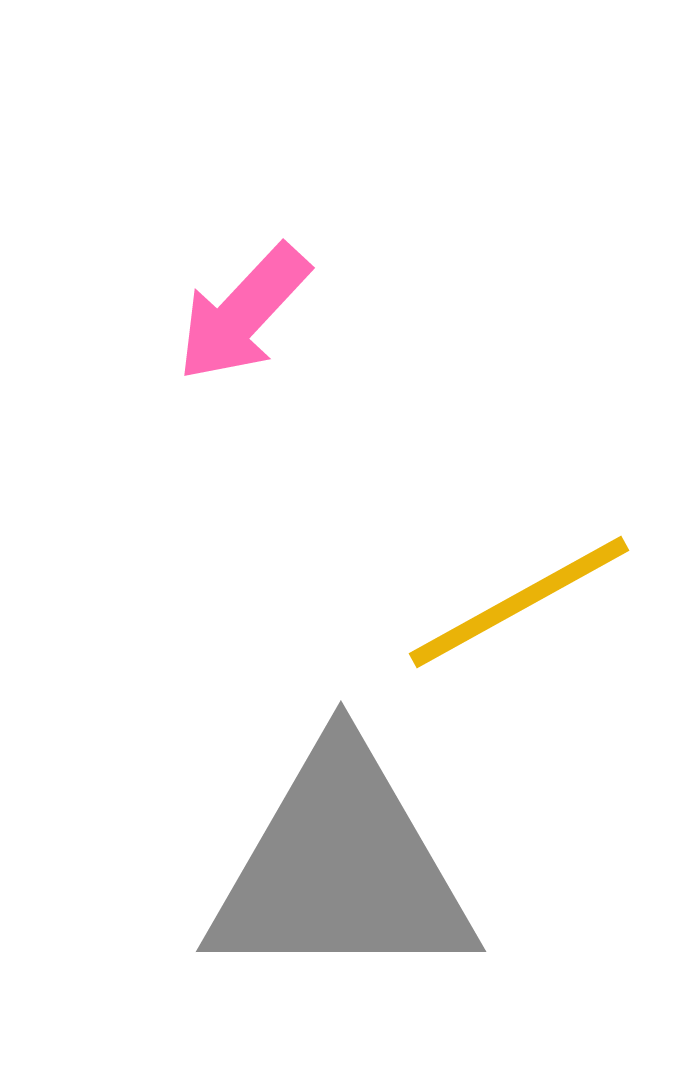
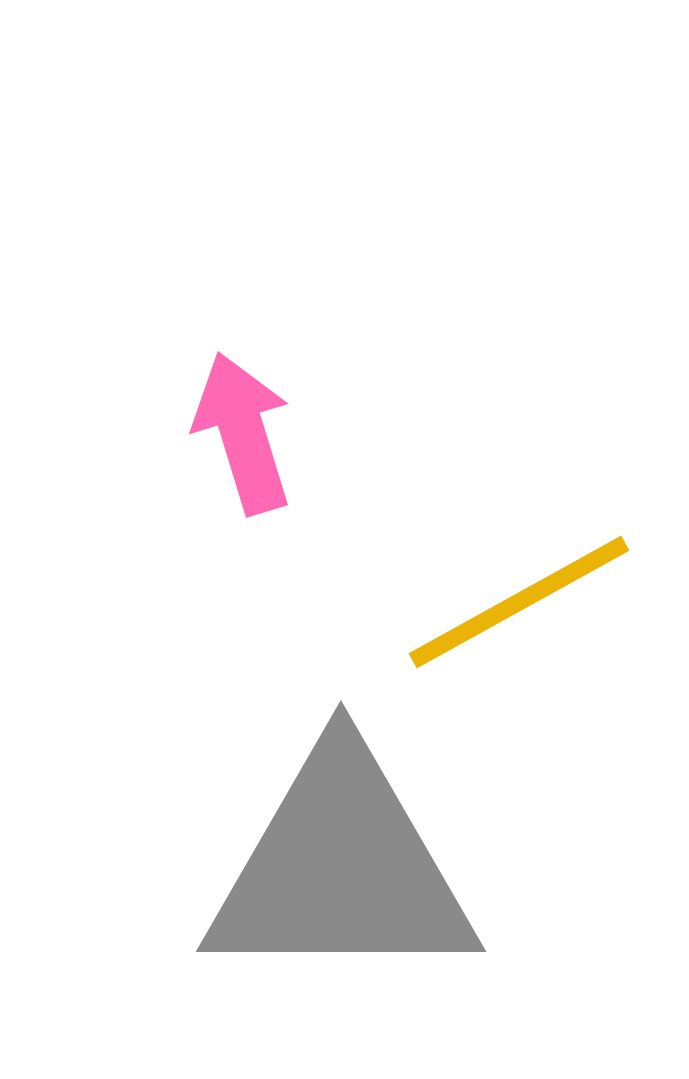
pink arrow: moved 120 px down; rotated 120 degrees clockwise
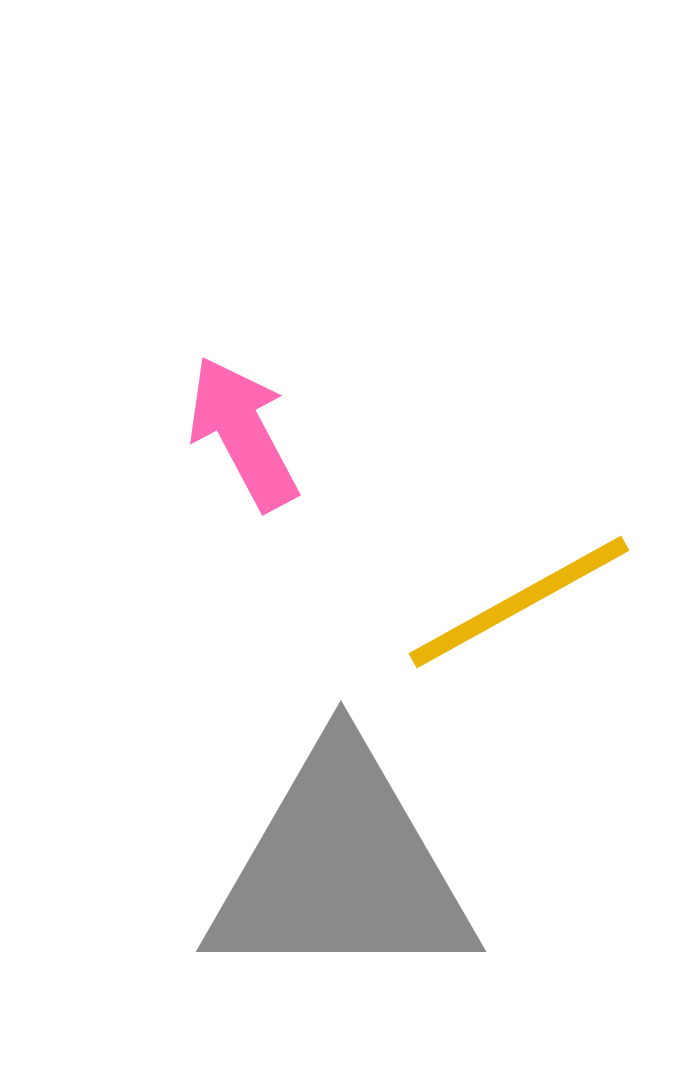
pink arrow: rotated 11 degrees counterclockwise
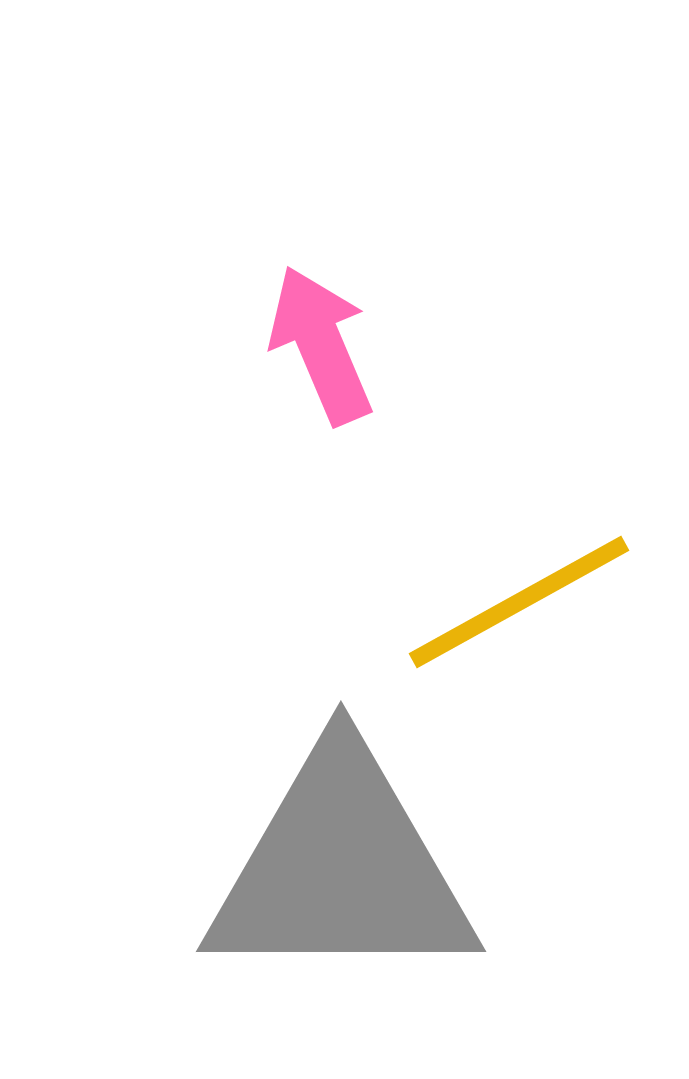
pink arrow: moved 78 px right, 88 px up; rotated 5 degrees clockwise
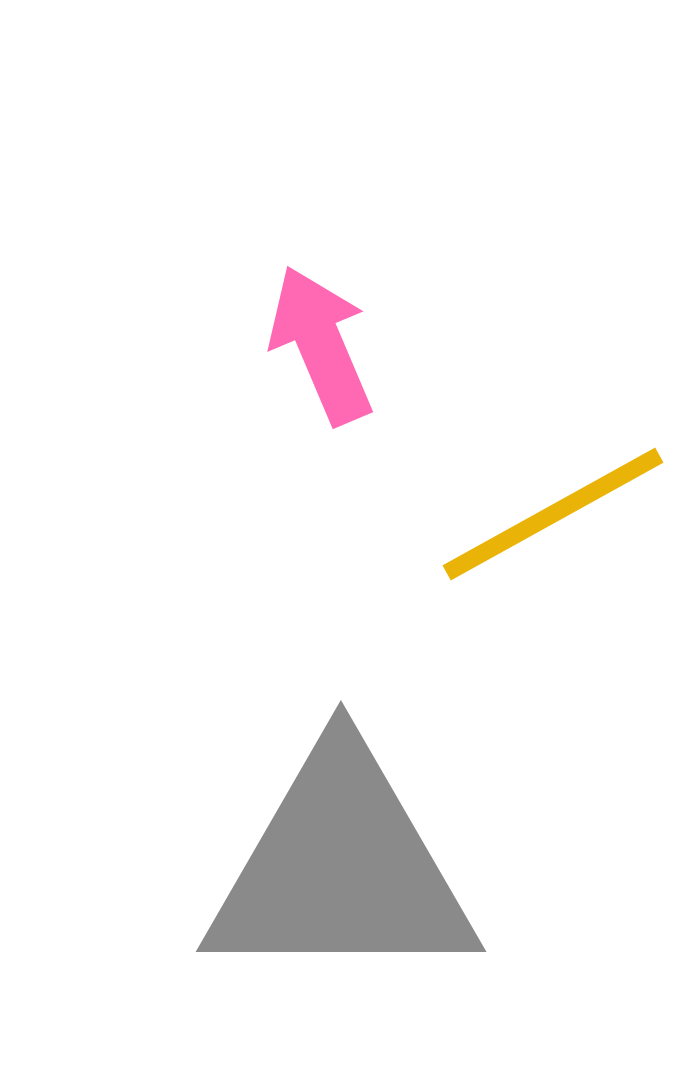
yellow line: moved 34 px right, 88 px up
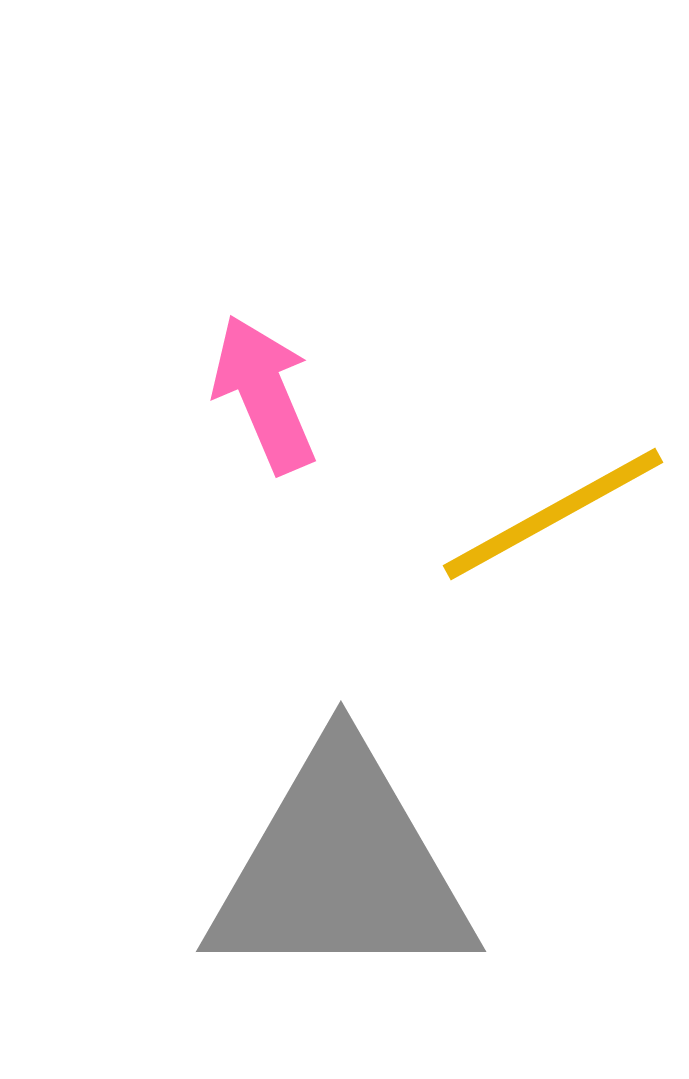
pink arrow: moved 57 px left, 49 px down
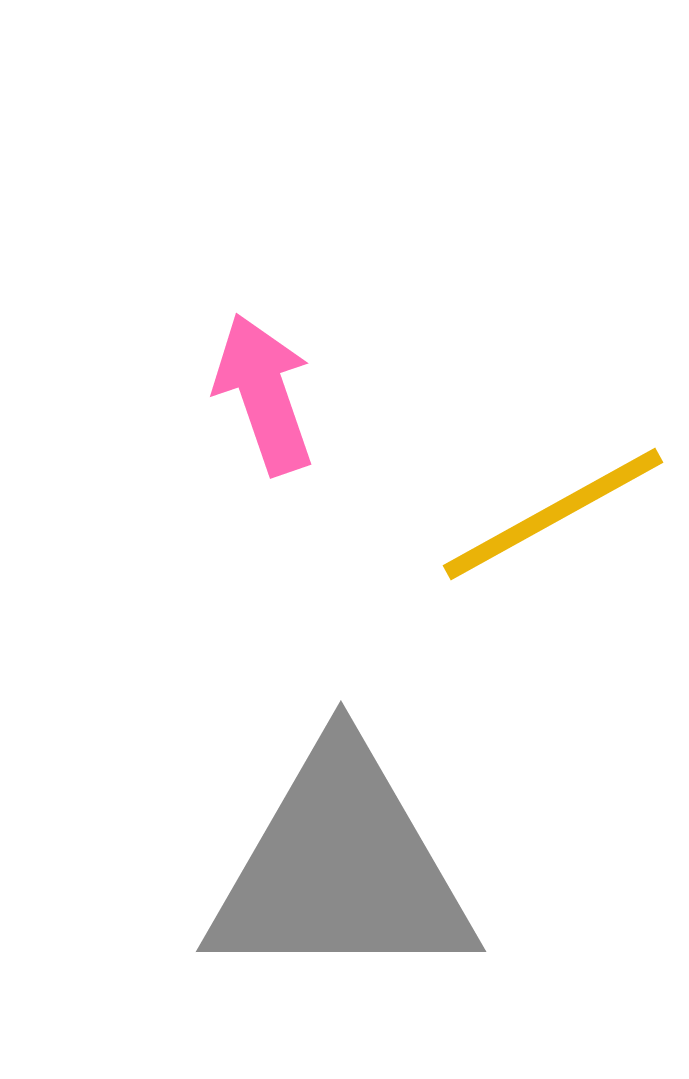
pink arrow: rotated 4 degrees clockwise
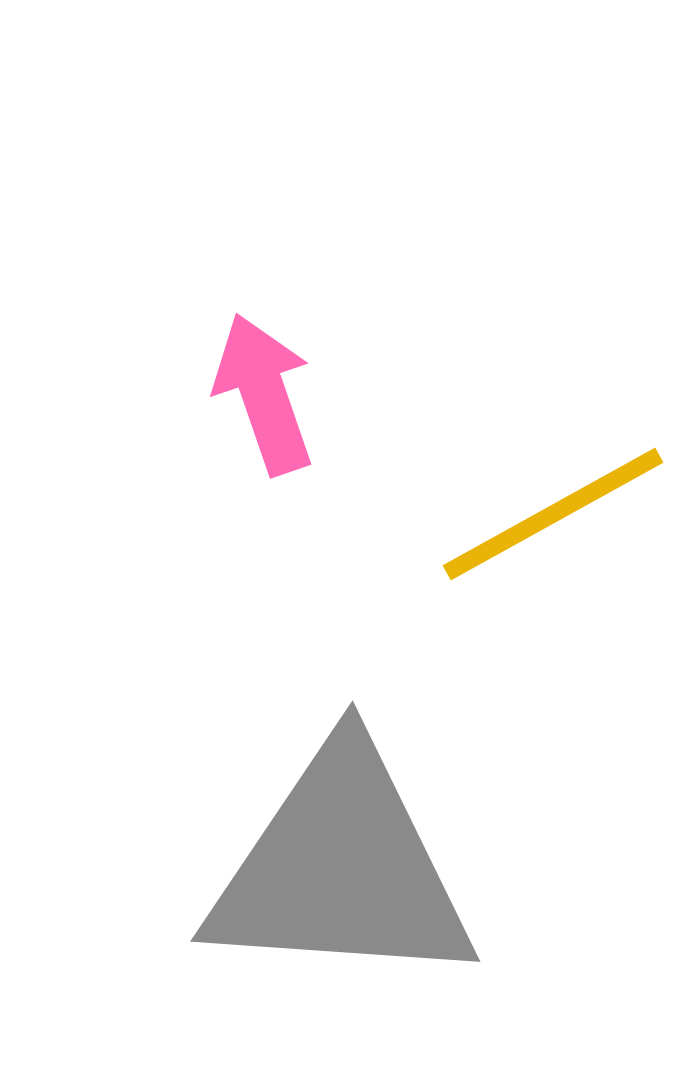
gray triangle: rotated 4 degrees clockwise
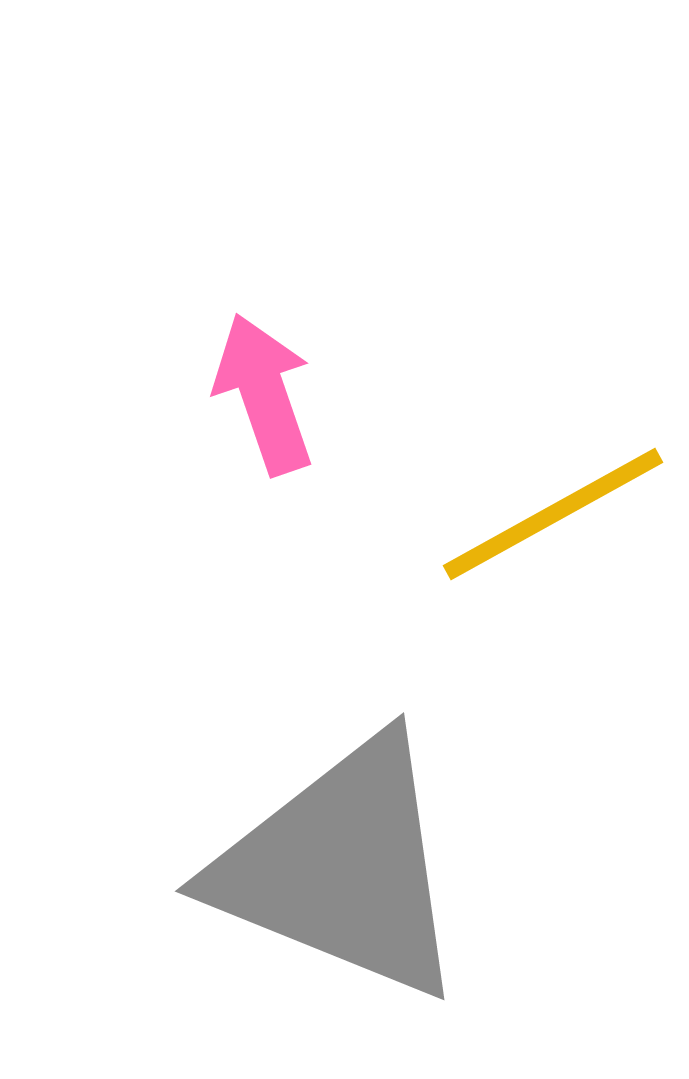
gray triangle: rotated 18 degrees clockwise
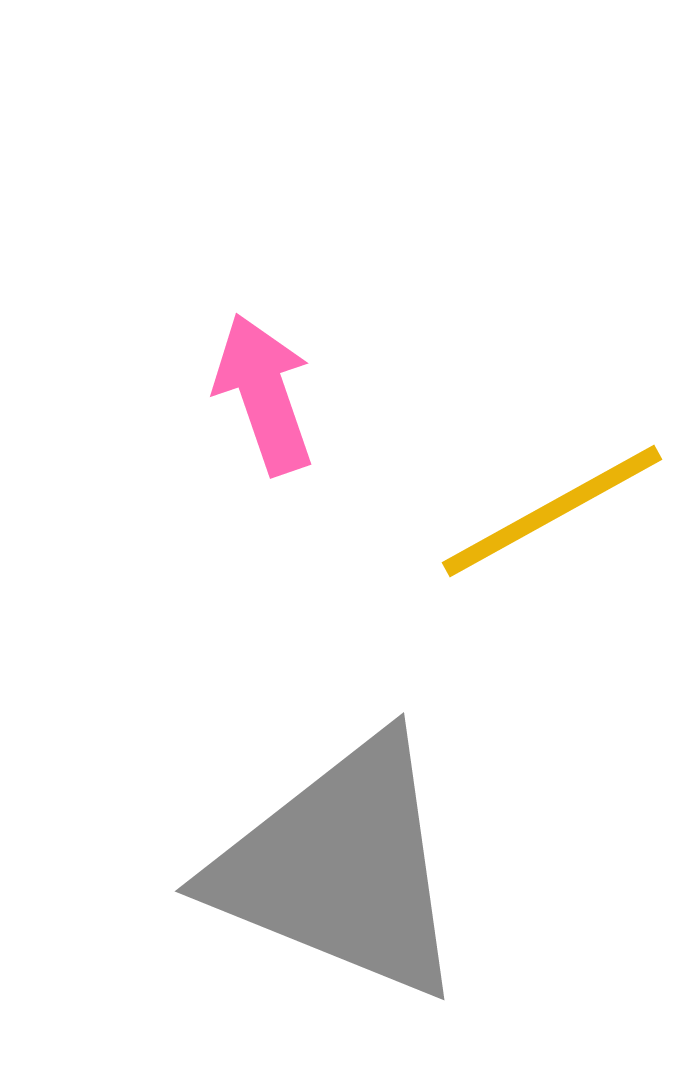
yellow line: moved 1 px left, 3 px up
